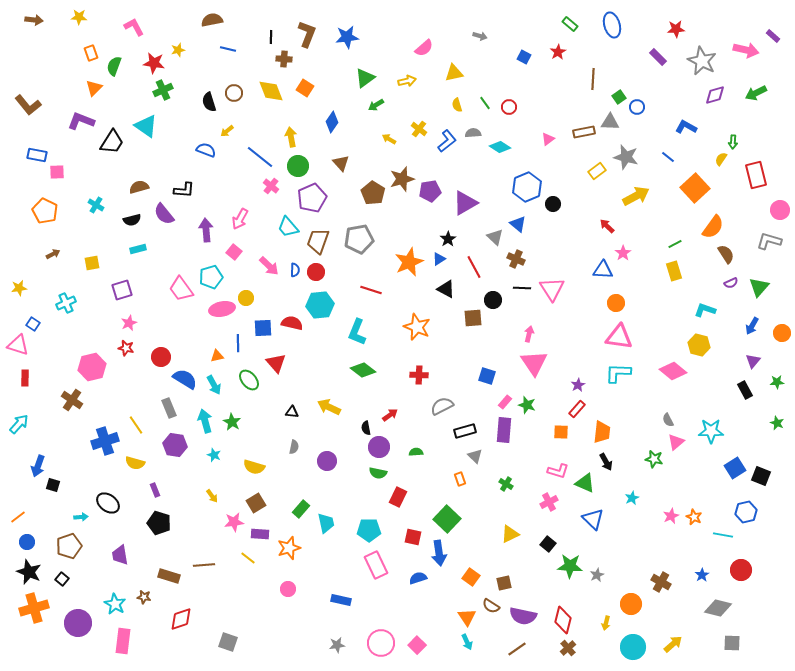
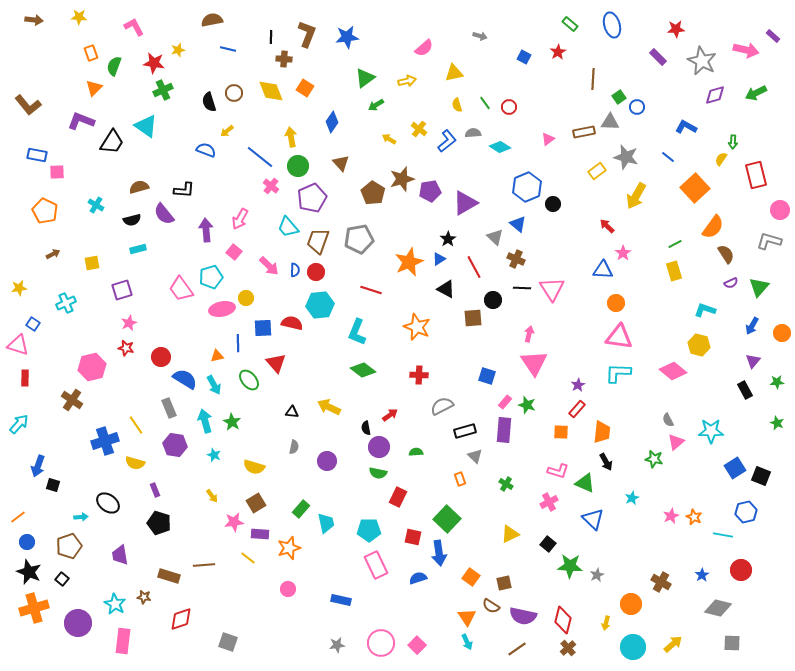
yellow arrow at (636, 196): rotated 148 degrees clockwise
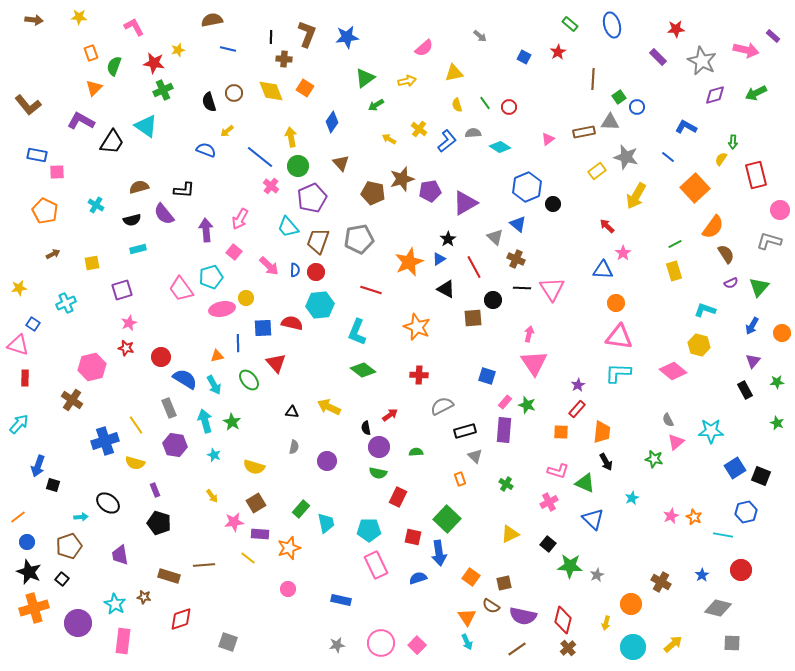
gray arrow at (480, 36): rotated 24 degrees clockwise
purple L-shape at (81, 121): rotated 8 degrees clockwise
brown pentagon at (373, 193): rotated 20 degrees counterclockwise
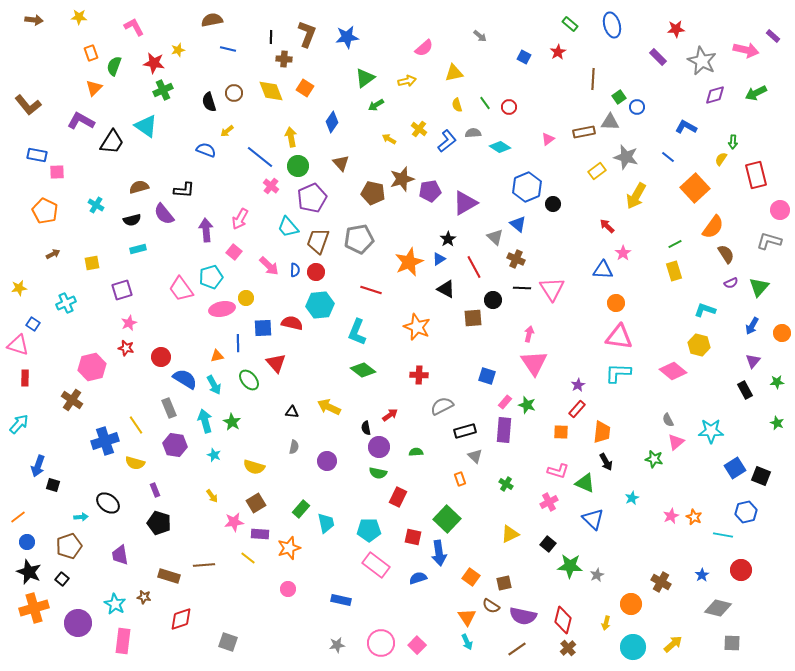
pink rectangle at (376, 565): rotated 28 degrees counterclockwise
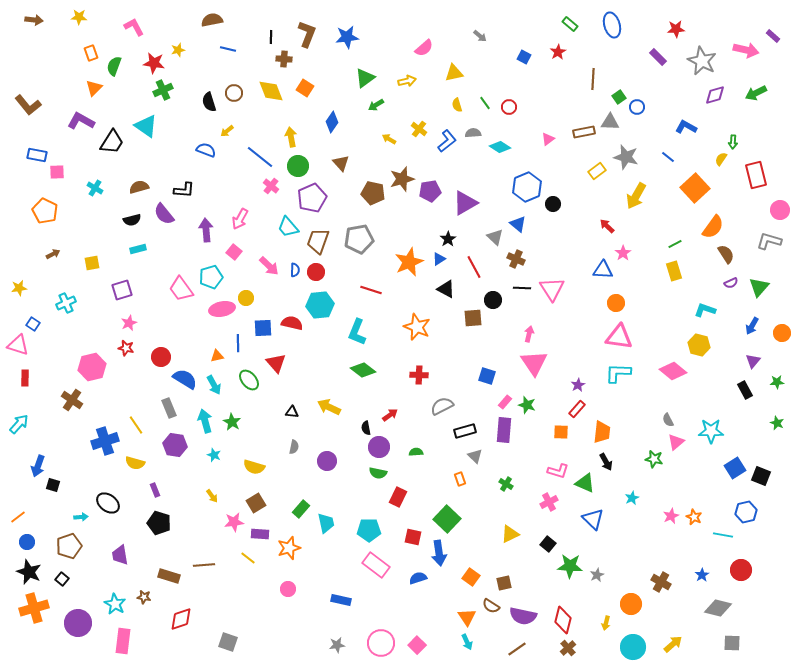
cyan cross at (96, 205): moved 1 px left, 17 px up
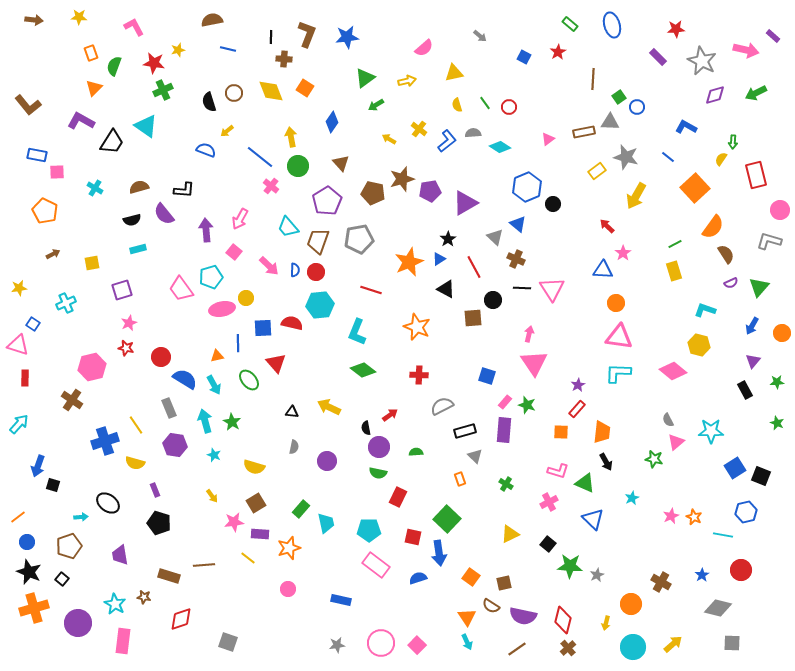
purple pentagon at (312, 198): moved 15 px right, 3 px down; rotated 8 degrees counterclockwise
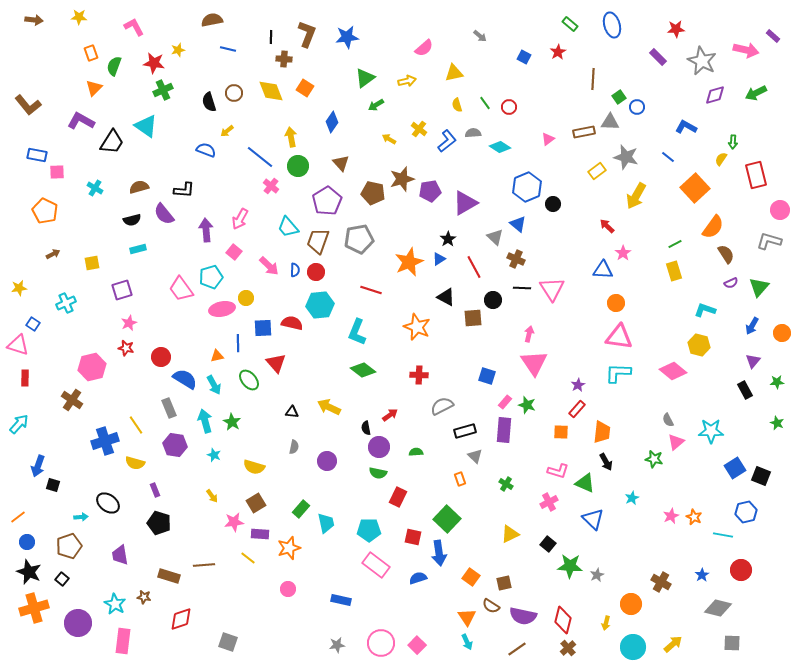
black triangle at (446, 289): moved 8 px down
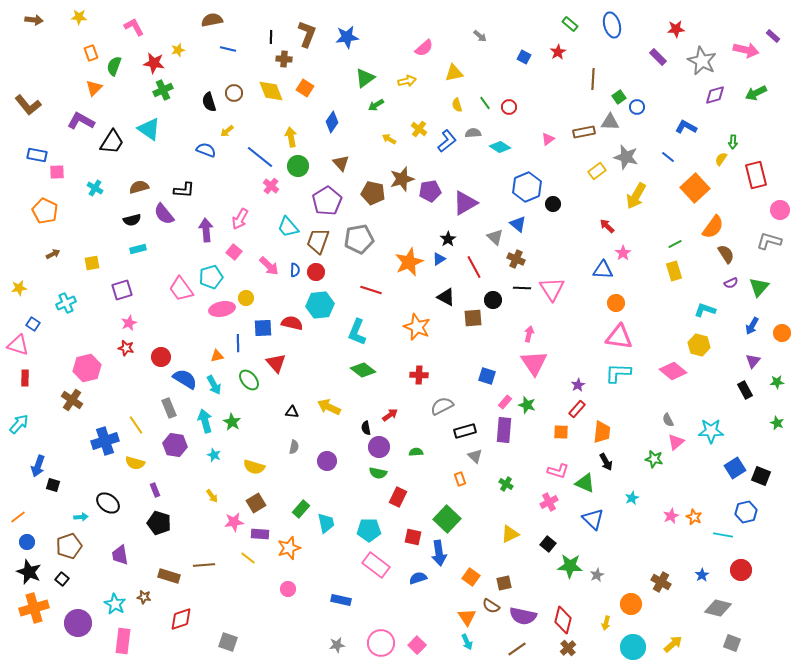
cyan triangle at (146, 126): moved 3 px right, 3 px down
pink hexagon at (92, 367): moved 5 px left, 1 px down
gray square at (732, 643): rotated 18 degrees clockwise
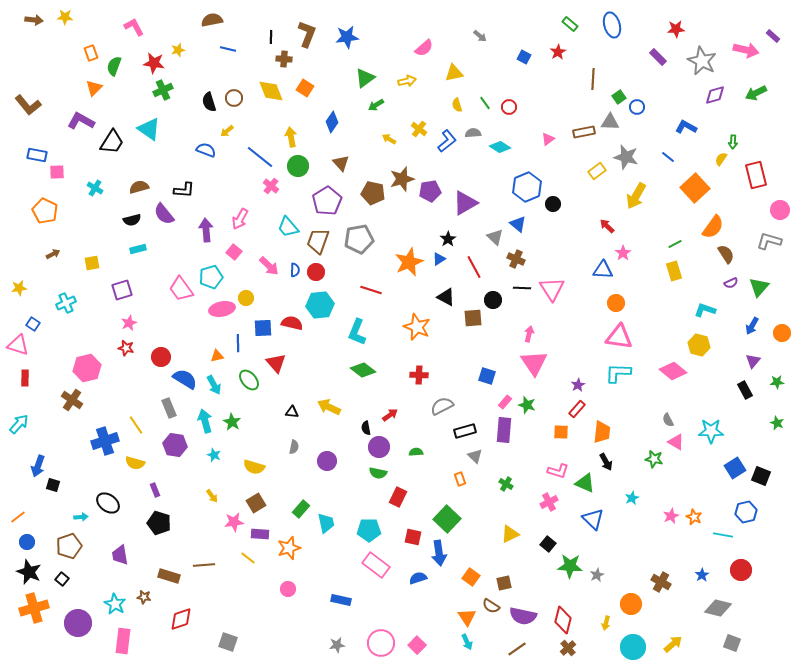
yellow star at (79, 17): moved 14 px left
brown circle at (234, 93): moved 5 px down
pink triangle at (676, 442): rotated 48 degrees counterclockwise
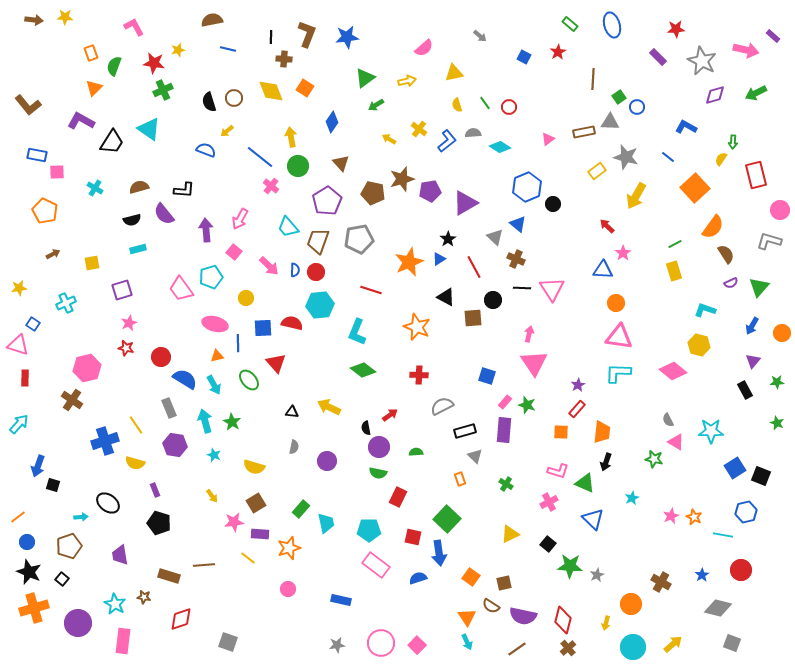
pink ellipse at (222, 309): moved 7 px left, 15 px down; rotated 25 degrees clockwise
black arrow at (606, 462): rotated 48 degrees clockwise
